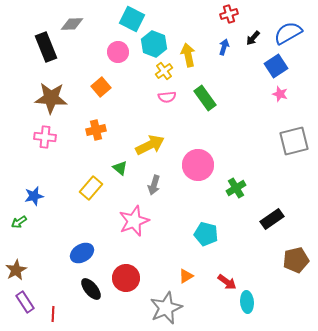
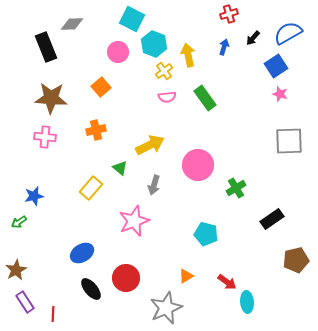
gray square at (294, 141): moved 5 px left; rotated 12 degrees clockwise
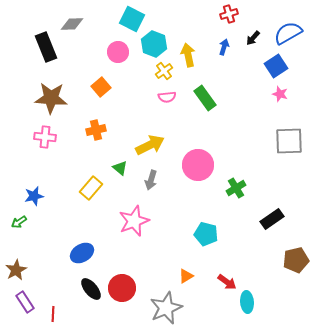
gray arrow at (154, 185): moved 3 px left, 5 px up
red circle at (126, 278): moved 4 px left, 10 px down
